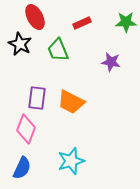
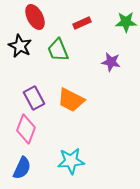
black star: moved 2 px down
purple rectangle: moved 3 px left; rotated 35 degrees counterclockwise
orange trapezoid: moved 2 px up
cyan star: rotated 12 degrees clockwise
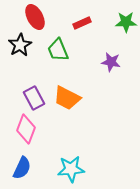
black star: moved 1 px up; rotated 15 degrees clockwise
orange trapezoid: moved 4 px left, 2 px up
cyan star: moved 8 px down
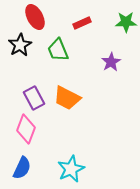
purple star: rotated 30 degrees clockwise
cyan star: rotated 20 degrees counterclockwise
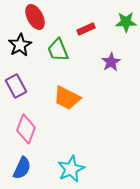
red rectangle: moved 4 px right, 6 px down
purple rectangle: moved 18 px left, 12 px up
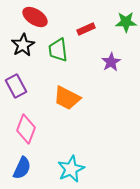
red ellipse: rotated 30 degrees counterclockwise
black star: moved 3 px right
green trapezoid: rotated 15 degrees clockwise
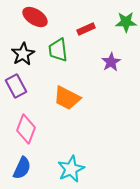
black star: moved 9 px down
